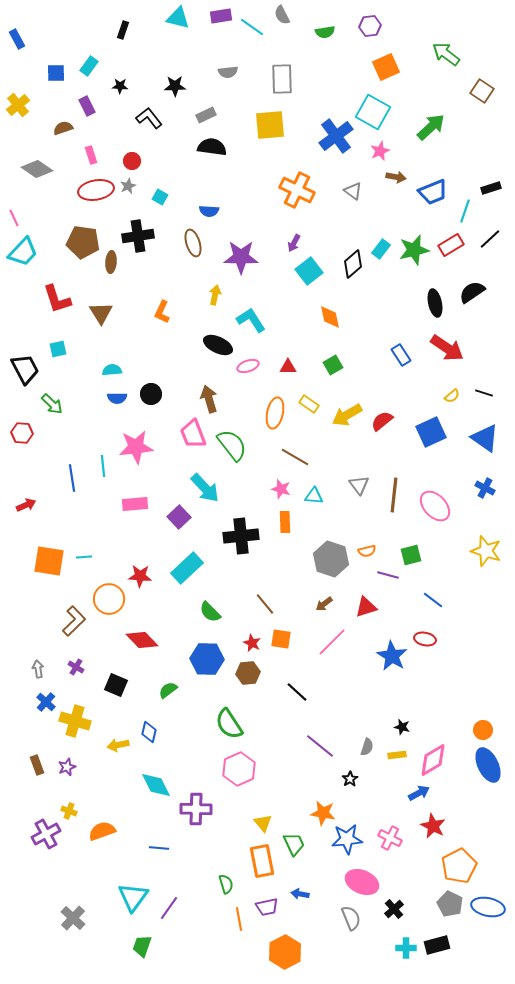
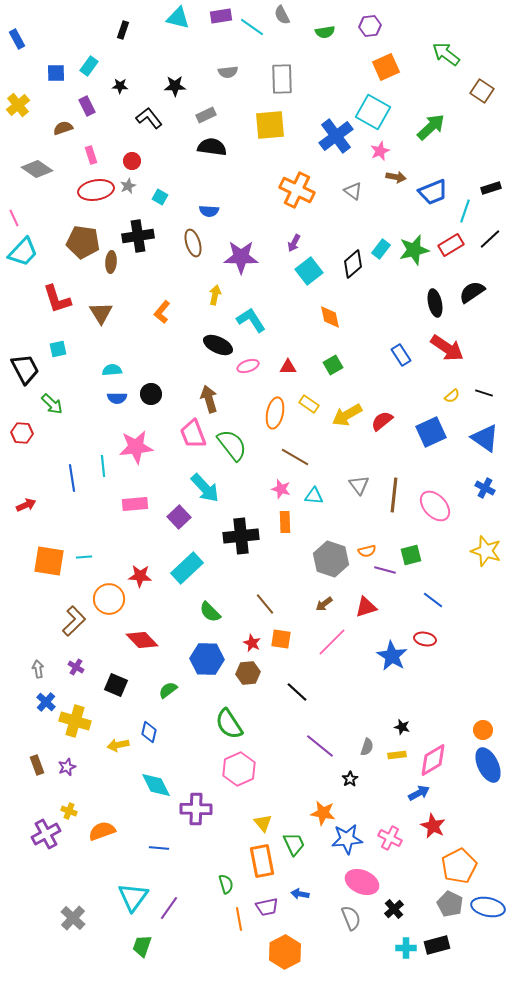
orange L-shape at (162, 312): rotated 15 degrees clockwise
purple line at (388, 575): moved 3 px left, 5 px up
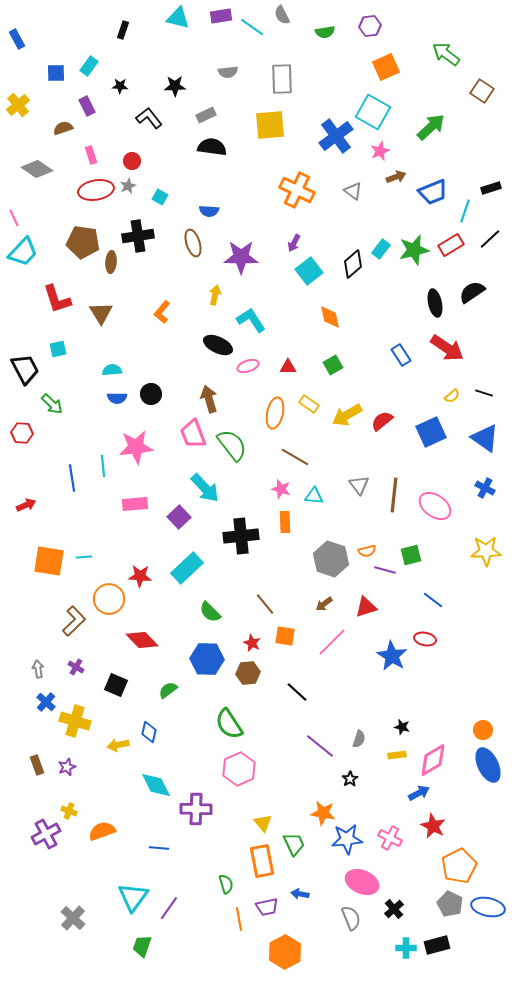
brown arrow at (396, 177): rotated 30 degrees counterclockwise
pink ellipse at (435, 506): rotated 12 degrees counterclockwise
yellow star at (486, 551): rotated 20 degrees counterclockwise
orange square at (281, 639): moved 4 px right, 3 px up
gray semicircle at (367, 747): moved 8 px left, 8 px up
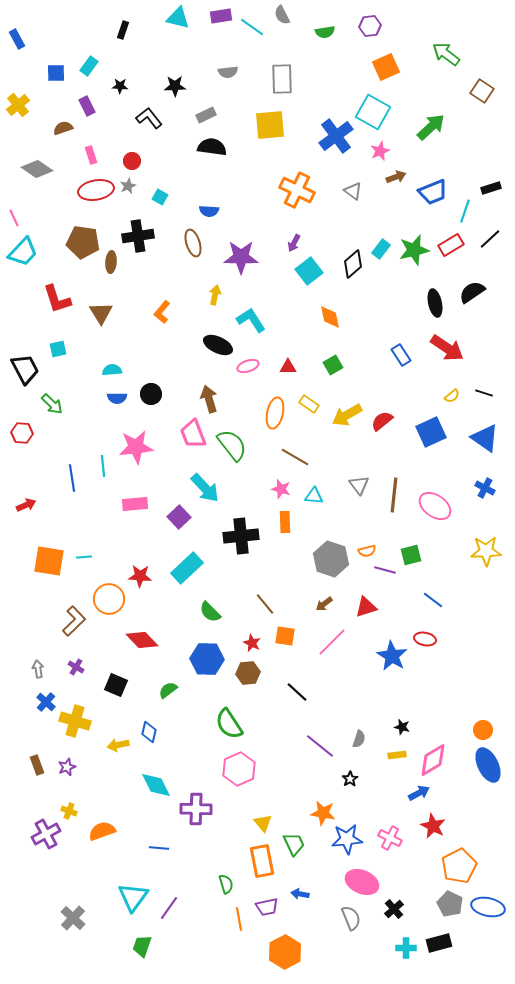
black rectangle at (437, 945): moved 2 px right, 2 px up
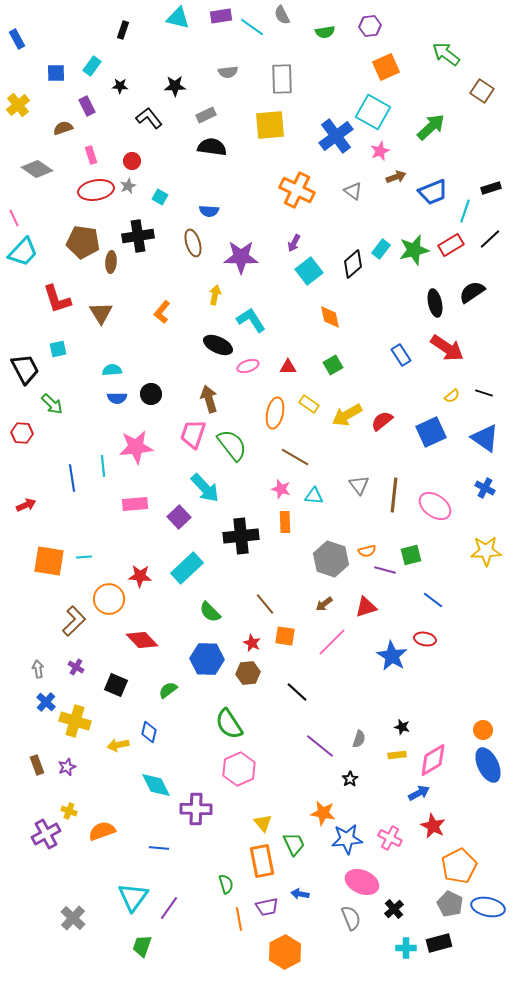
cyan rectangle at (89, 66): moved 3 px right
pink trapezoid at (193, 434): rotated 40 degrees clockwise
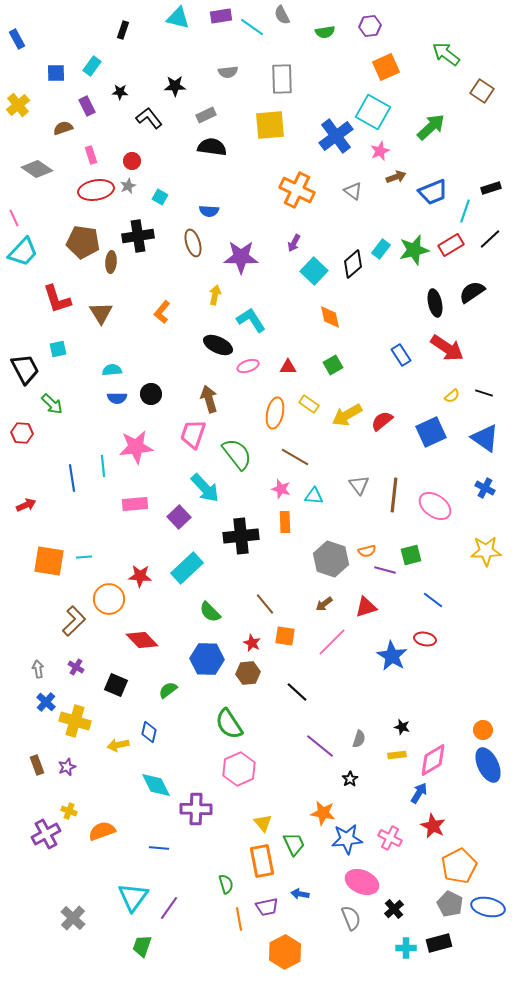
black star at (120, 86): moved 6 px down
cyan square at (309, 271): moved 5 px right; rotated 8 degrees counterclockwise
green semicircle at (232, 445): moved 5 px right, 9 px down
blue arrow at (419, 793): rotated 30 degrees counterclockwise
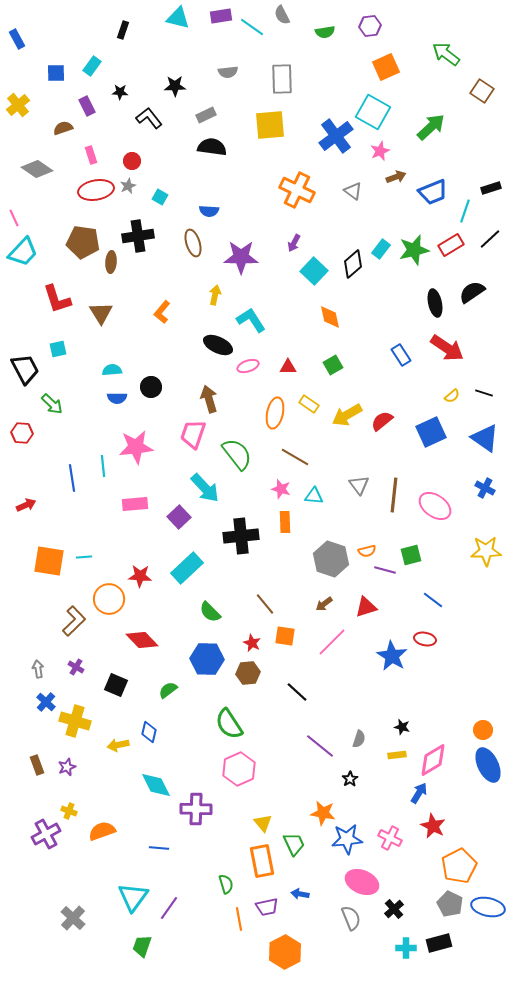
black circle at (151, 394): moved 7 px up
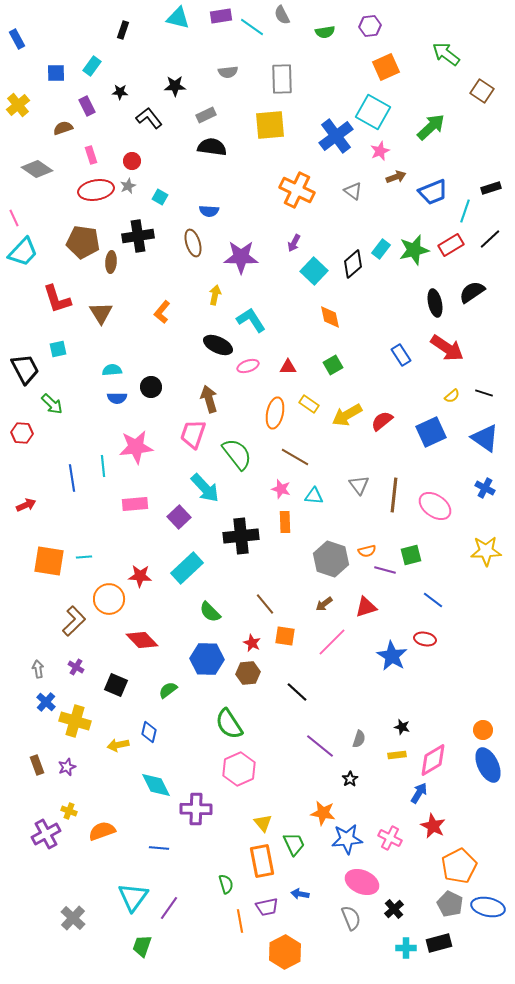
orange line at (239, 919): moved 1 px right, 2 px down
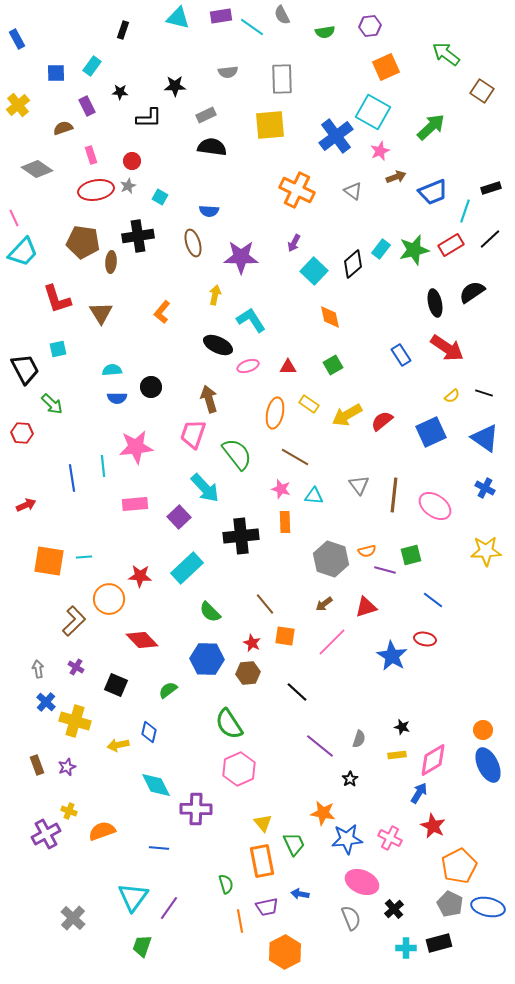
black L-shape at (149, 118): rotated 128 degrees clockwise
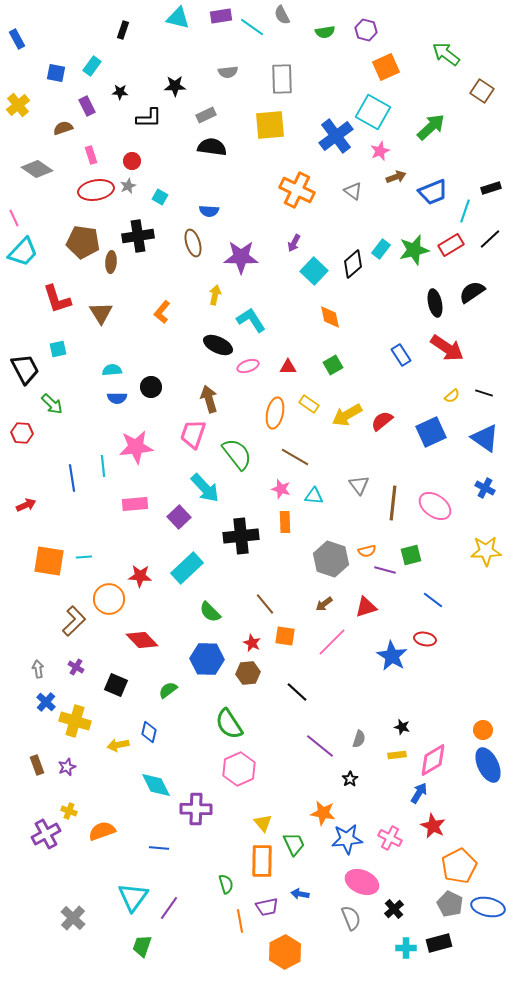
purple hexagon at (370, 26): moved 4 px left, 4 px down; rotated 20 degrees clockwise
blue square at (56, 73): rotated 12 degrees clockwise
brown line at (394, 495): moved 1 px left, 8 px down
orange rectangle at (262, 861): rotated 12 degrees clockwise
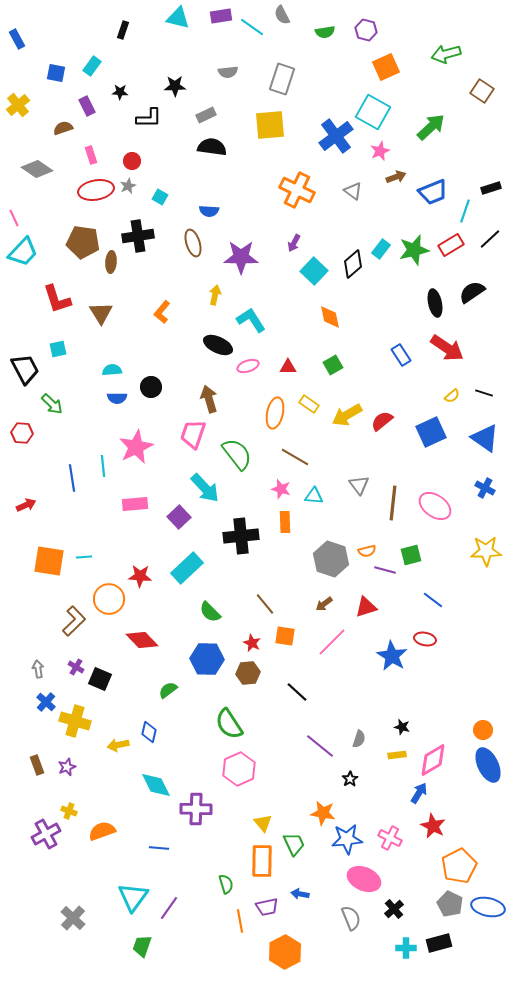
green arrow at (446, 54): rotated 52 degrees counterclockwise
gray rectangle at (282, 79): rotated 20 degrees clockwise
pink star at (136, 447): rotated 20 degrees counterclockwise
black square at (116, 685): moved 16 px left, 6 px up
pink ellipse at (362, 882): moved 2 px right, 3 px up
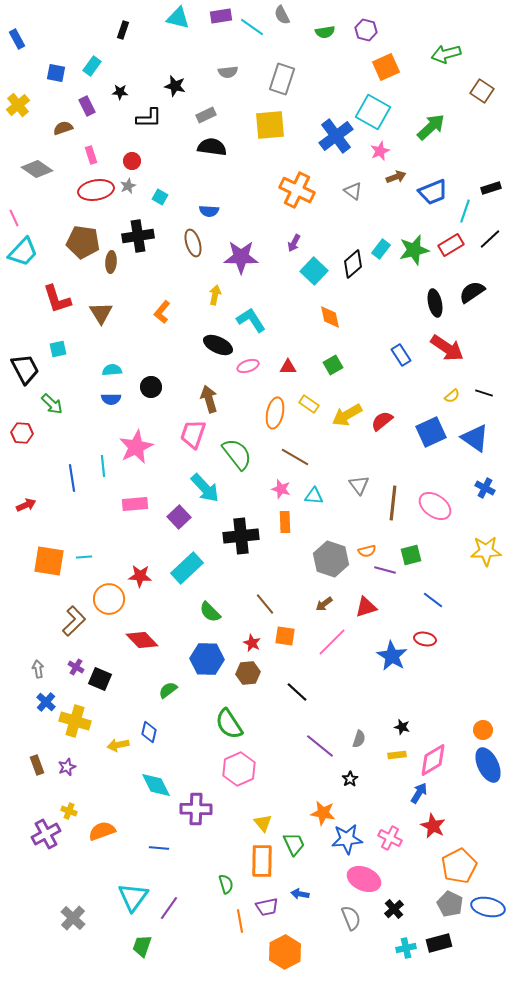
black star at (175, 86): rotated 15 degrees clockwise
blue semicircle at (117, 398): moved 6 px left, 1 px down
blue triangle at (485, 438): moved 10 px left
cyan cross at (406, 948): rotated 12 degrees counterclockwise
